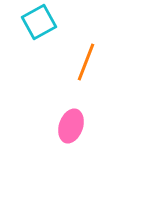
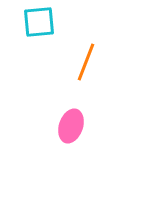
cyan square: rotated 24 degrees clockwise
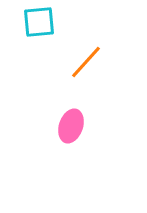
orange line: rotated 21 degrees clockwise
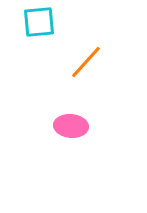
pink ellipse: rotated 76 degrees clockwise
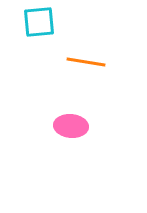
orange line: rotated 57 degrees clockwise
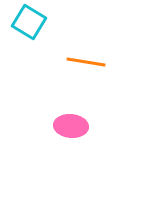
cyan square: moved 10 px left; rotated 36 degrees clockwise
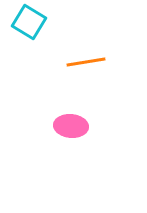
orange line: rotated 18 degrees counterclockwise
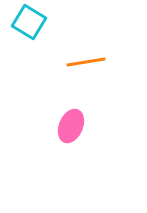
pink ellipse: rotated 72 degrees counterclockwise
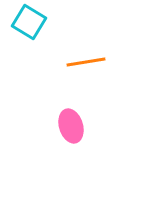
pink ellipse: rotated 40 degrees counterclockwise
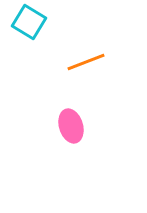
orange line: rotated 12 degrees counterclockwise
